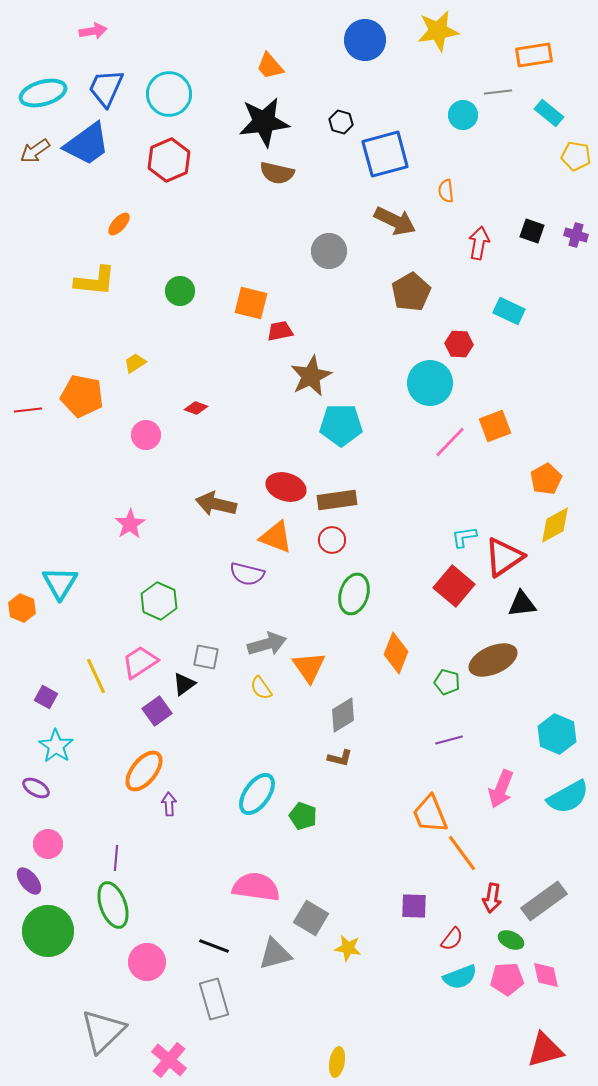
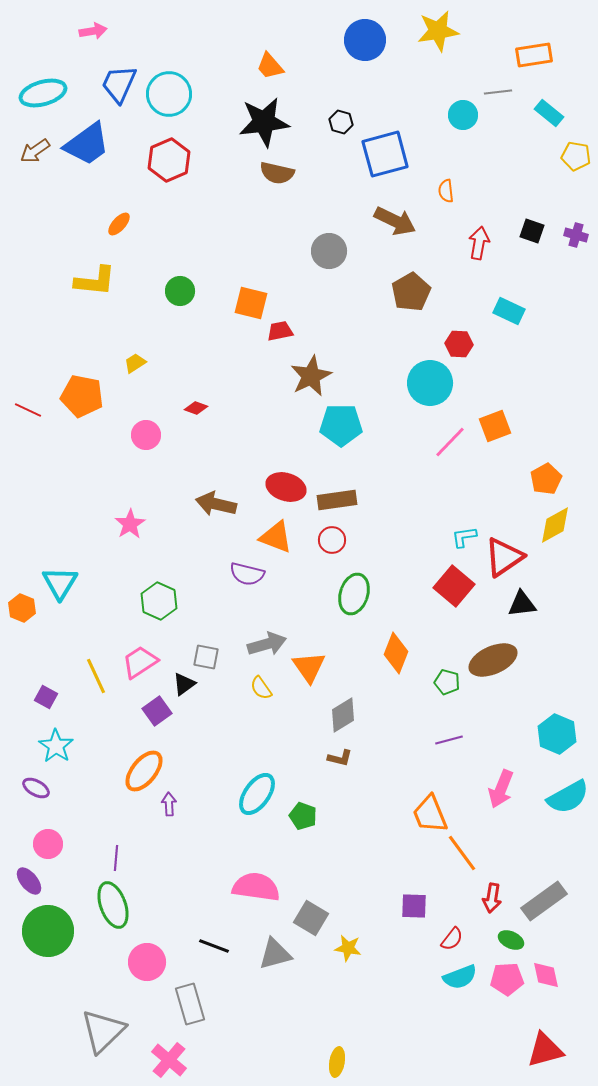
blue trapezoid at (106, 88): moved 13 px right, 4 px up
red line at (28, 410): rotated 32 degrees clockwise
gray rectangle at (214, 999): moved 24 px left, 5 px down
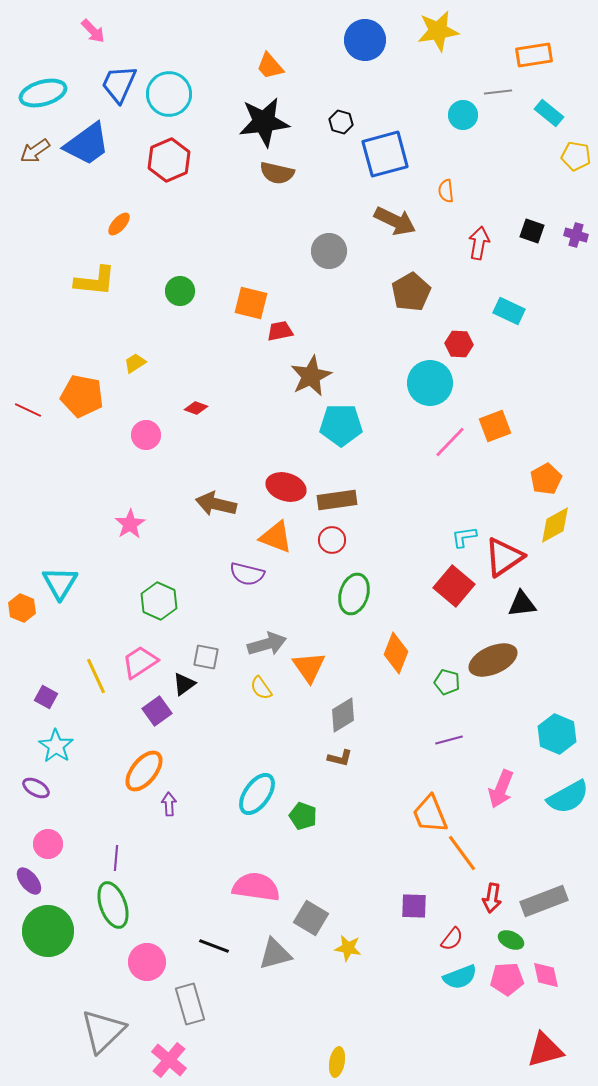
pink arrow at (93, 31): rotated 56 degrees clockwise
gray rectangle at (544, 901): rotated 15 degrees clockwise
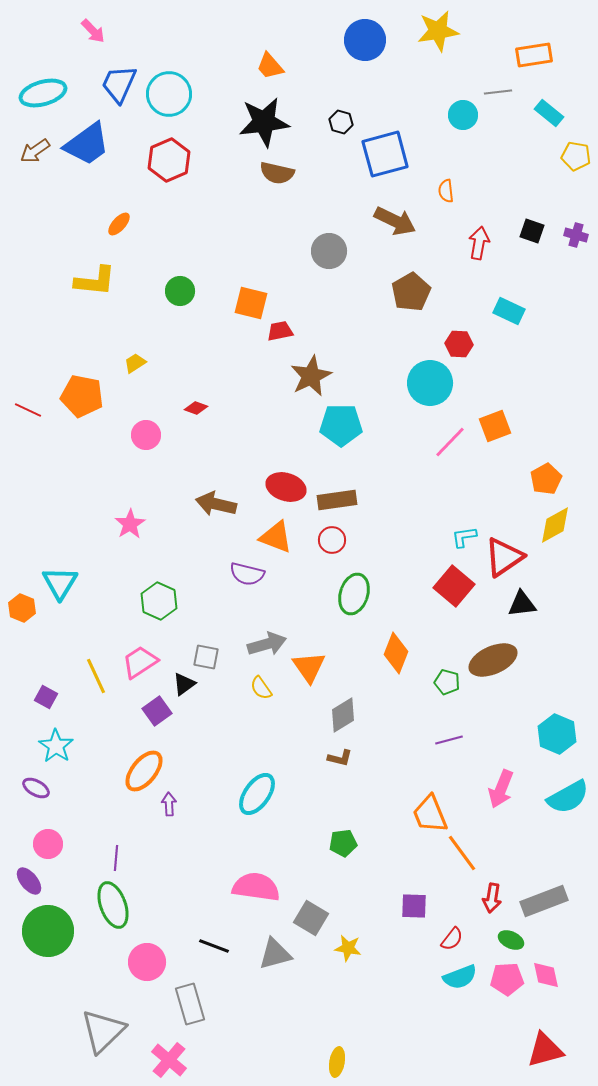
green pentagon at (303, 816): moved 40 px right, 27 px down; rotated 28 degrees counterclockwise
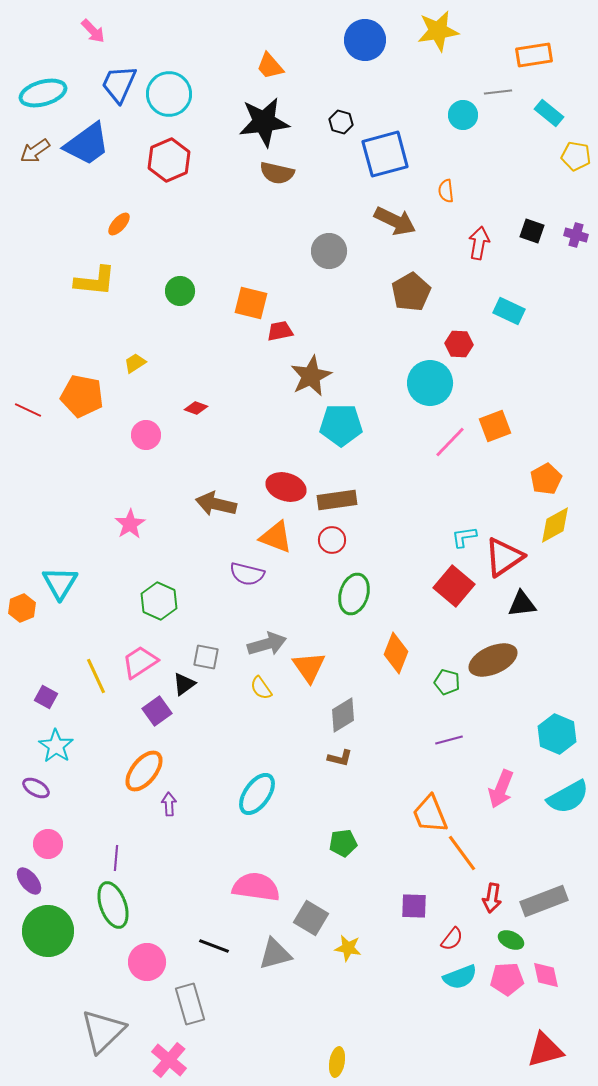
orange hexagon at (22, 608): rotated 16 degrees clockwise
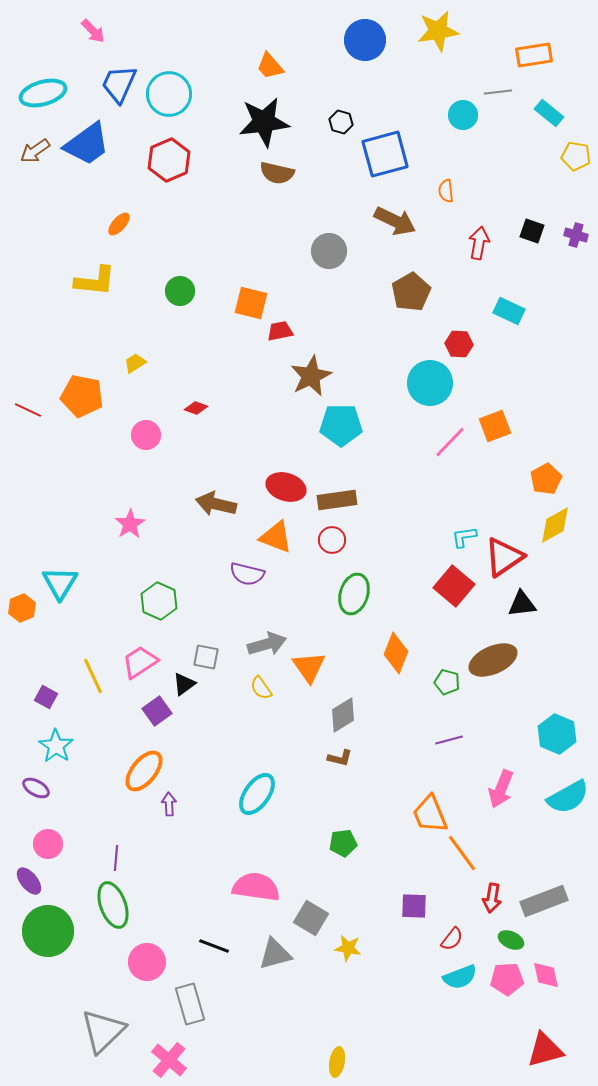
yellow line at (96, 676): moved 3 px left
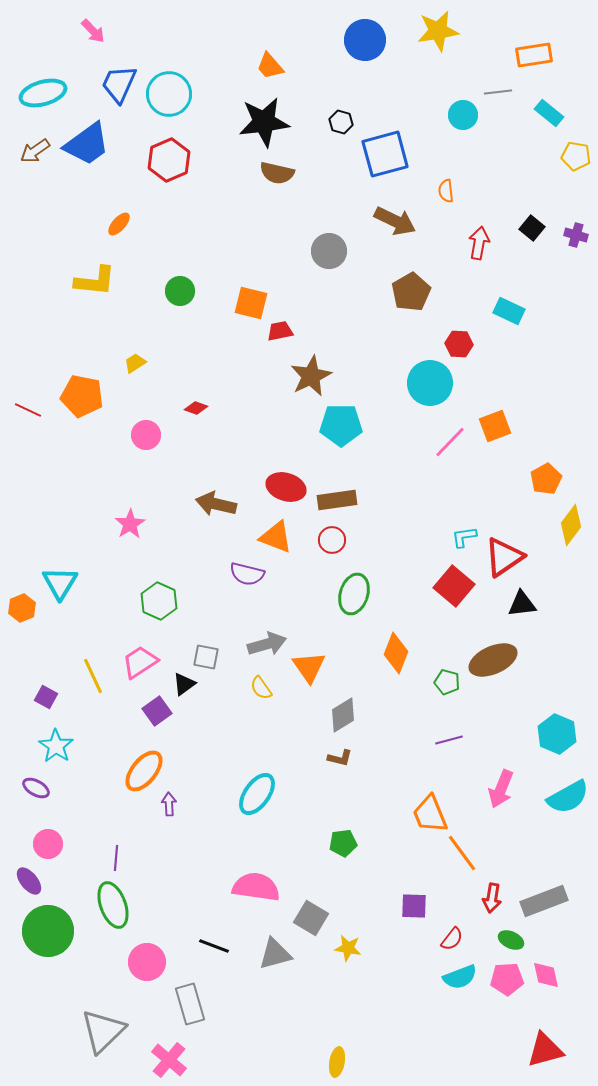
black square at (532, 231): moved 3 px up; rotated 20 degrees clockwise
yellow diamond at (555, 525): moved 16 px right; rotated 24 degrees counterclockwise
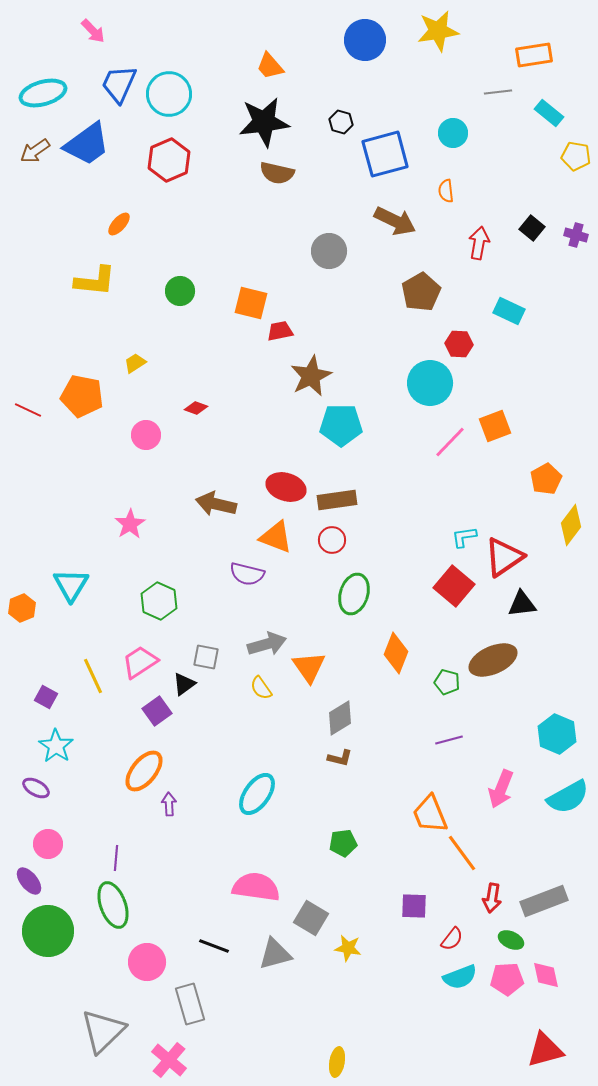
cyan circle at (463, 115): moved 10 px left, 18 px down
brown pentagon at (411, 292): moved 10 px right
cyan triangle at (60, 583): moved 11 px right, 2 px down
gray diamond at (343, 715): moved 3 px left, 3 px down
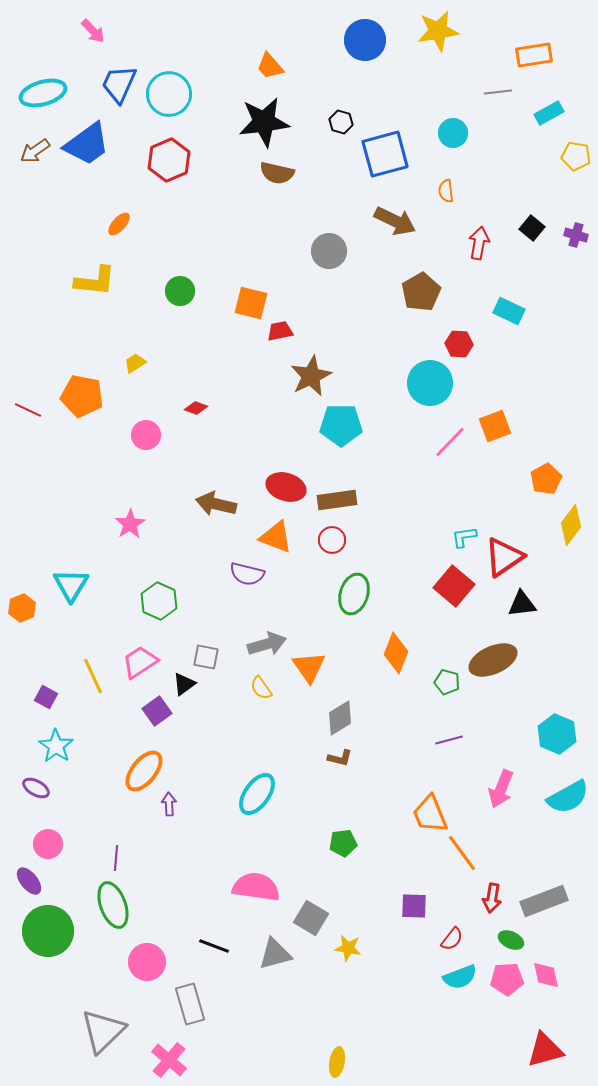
cyan rectangle at (549, 113): rotated 68 degrees counterclockwise
